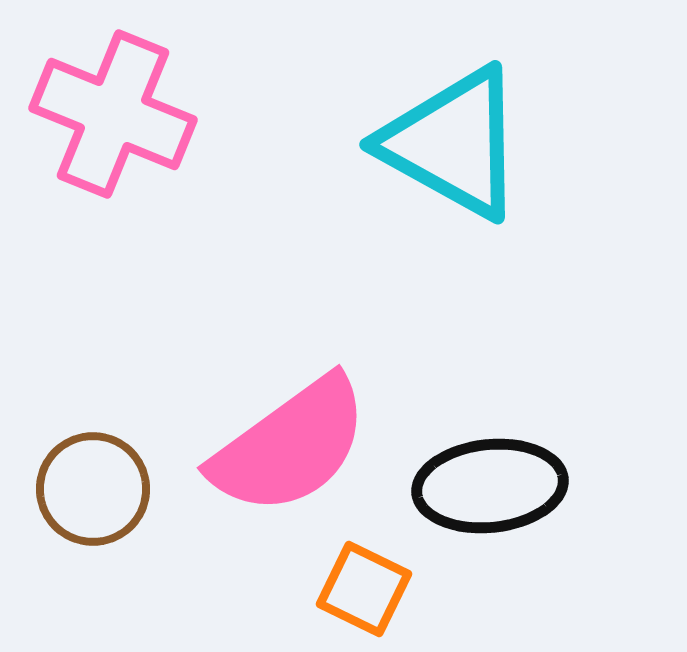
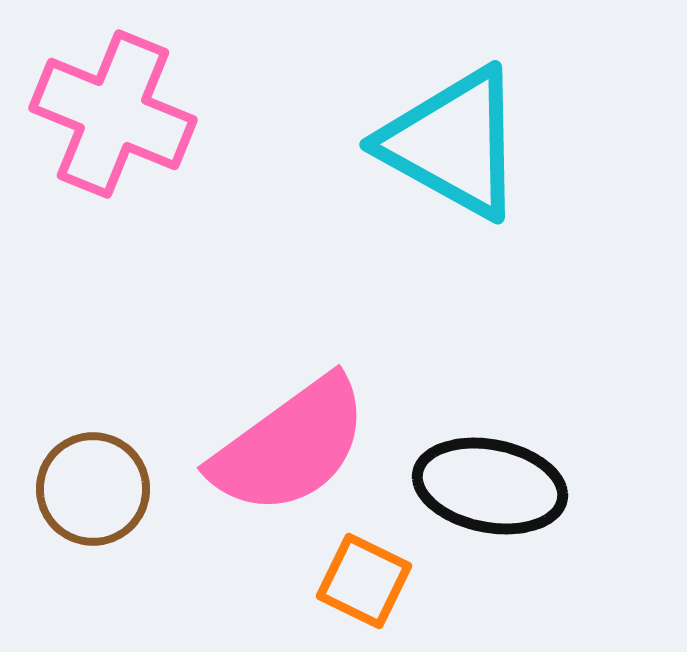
black ellipse: rotated 17 degrees clockwise
orange square: moved 8 px up
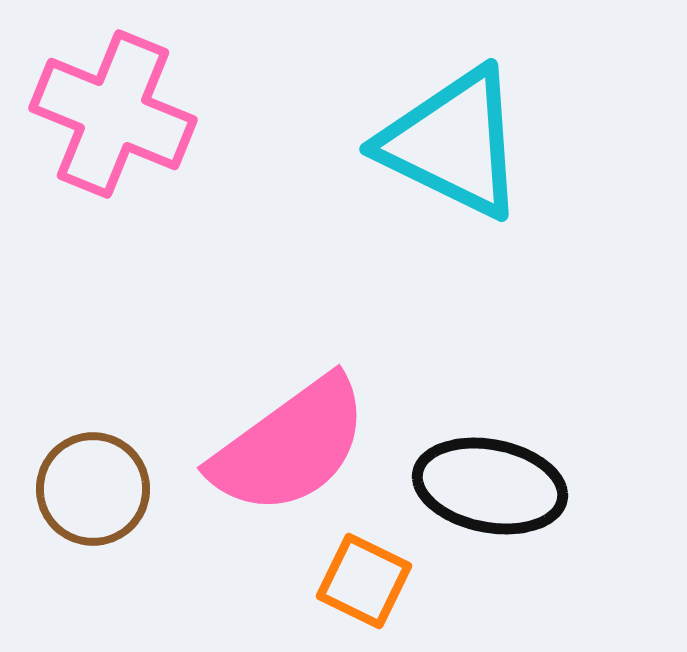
cyan triangle: rotated 3 degrees counterclockwise
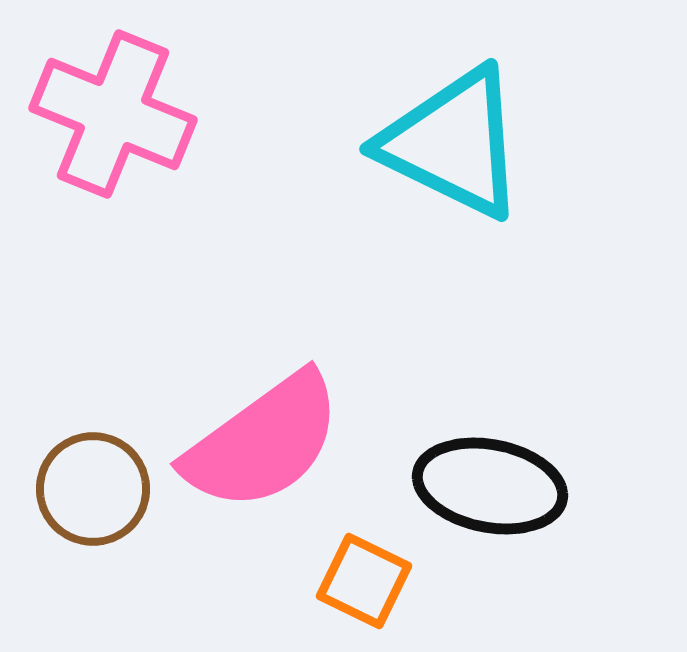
pink semicircle: moved 27 px left, 4 px up
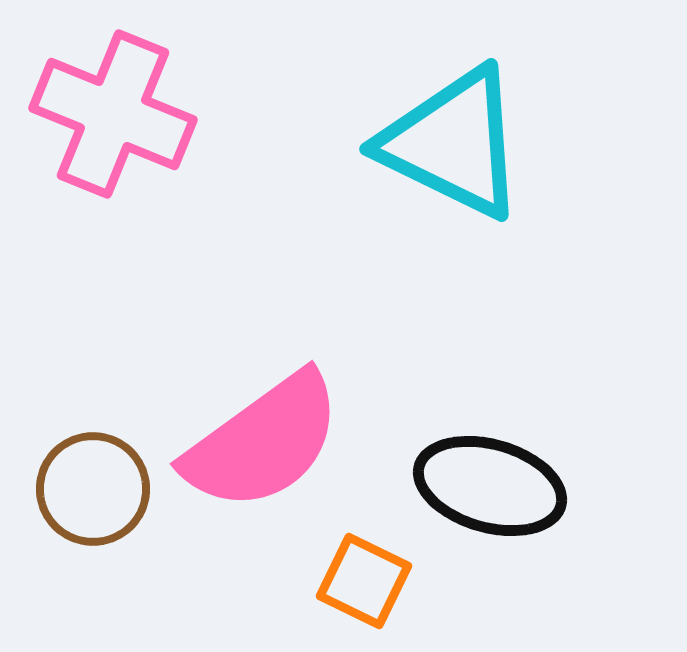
black ellipse: rotated 5 degrees clockwise
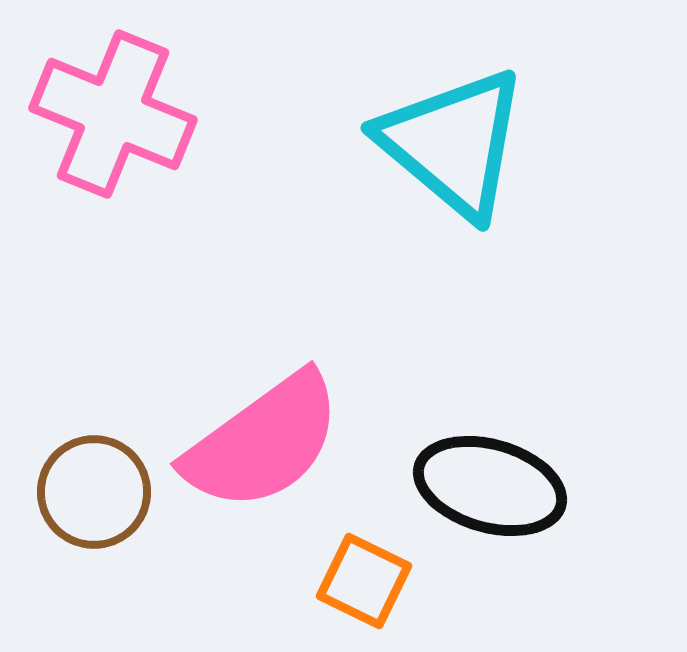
cyan triangle: rotated 14 degrees clockwise
brown circle: moved 1 px right, 3 px down
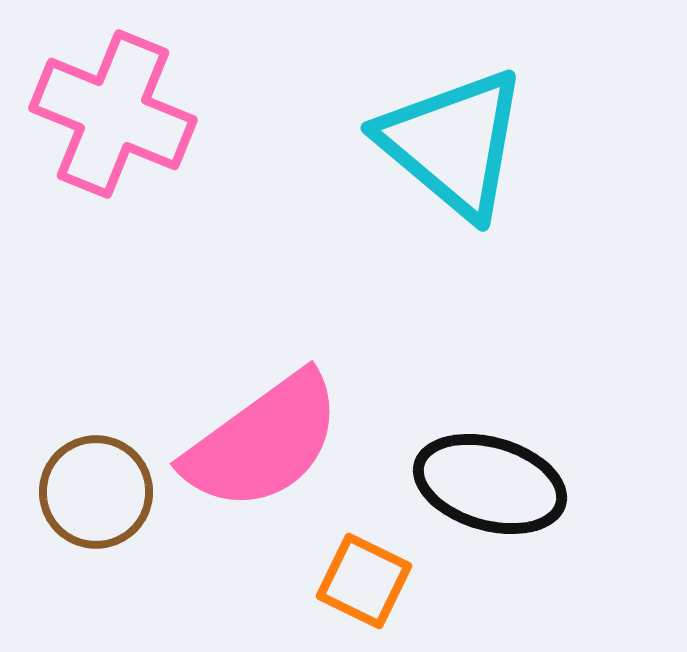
black ellipse: moved 2 px up
brown circle: moved 2 px right
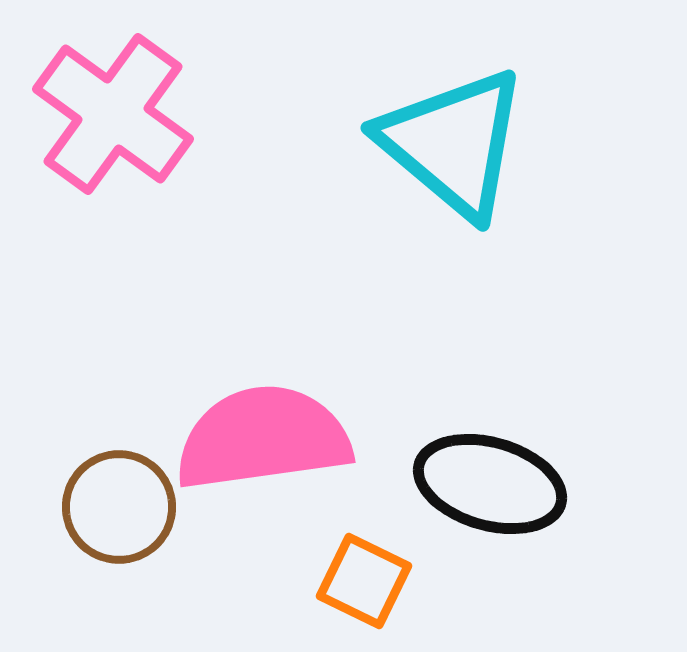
pink cross: rotated 14 degrees clockwise
pink semicircle: moved 4 px up; rotated 152 degrees counterclockwise
brown circle: moved 23 px right, 15 px down
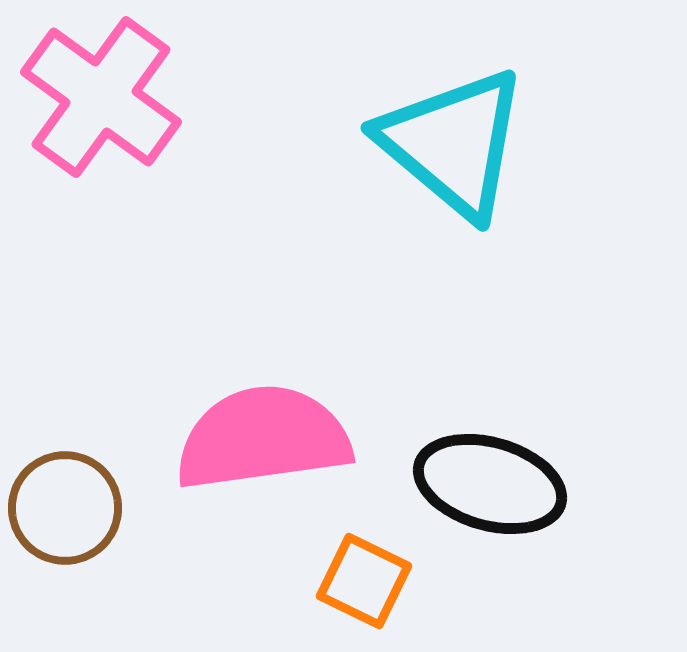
pink cross: moved 12 px left, 17 px up
brown circle: moved 54 px left, 1 px down
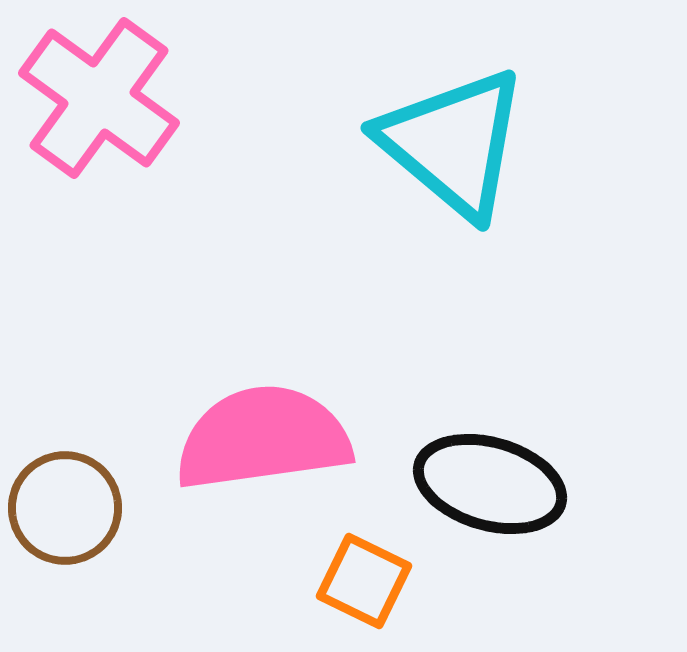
pink cross: moved 2 px left, 1 px down
